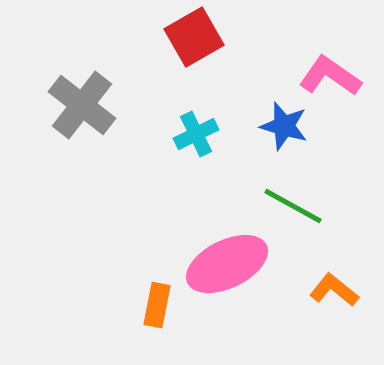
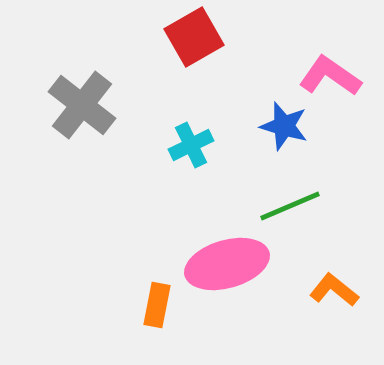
cyan cross: moved 5 px left, 11 px down
green line: moved 3 px left; rotated 52 degrees counterclockwise
pink ellipse: rotated 10 degrees clockwise
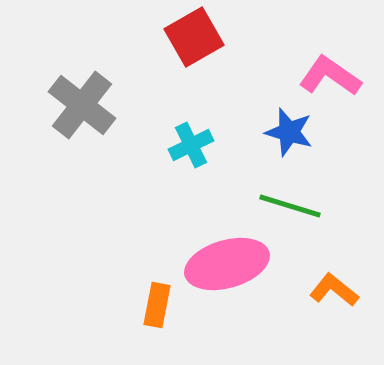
blue star: moved 5 px right, 6 px down
green line: rotated 40 degrees clockwise
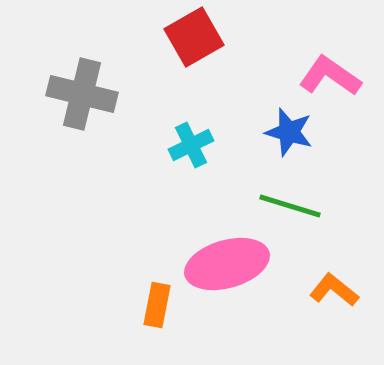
gray cross: moved 11 px up; rotated 24 degrees counterclockwise
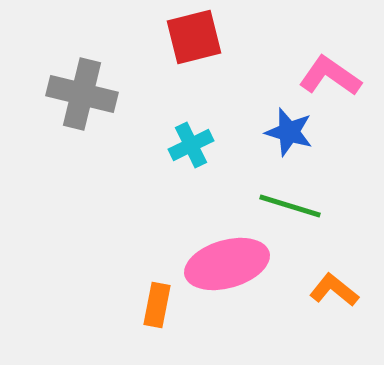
red square: rotated 16 degrees clockwise
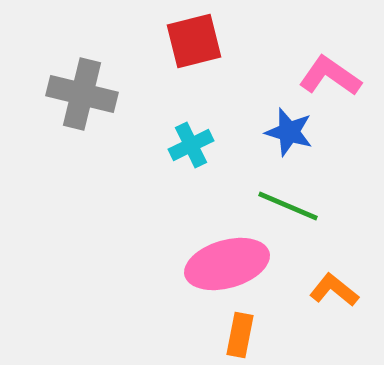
red square: moved 4 px down
green line: moved 2 px left; rotated 6 degrees clockwise
orange rectangle: moved 83 px right, 30 px down
